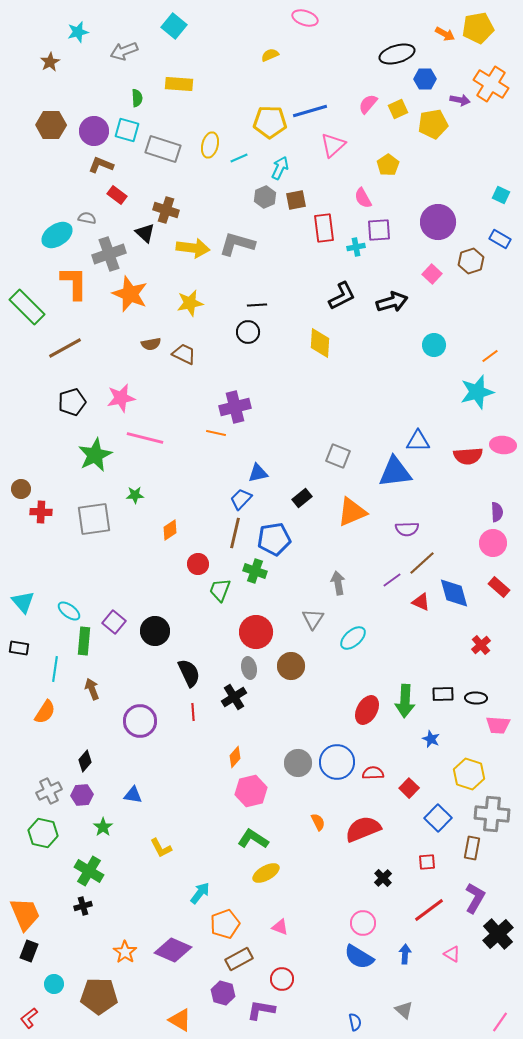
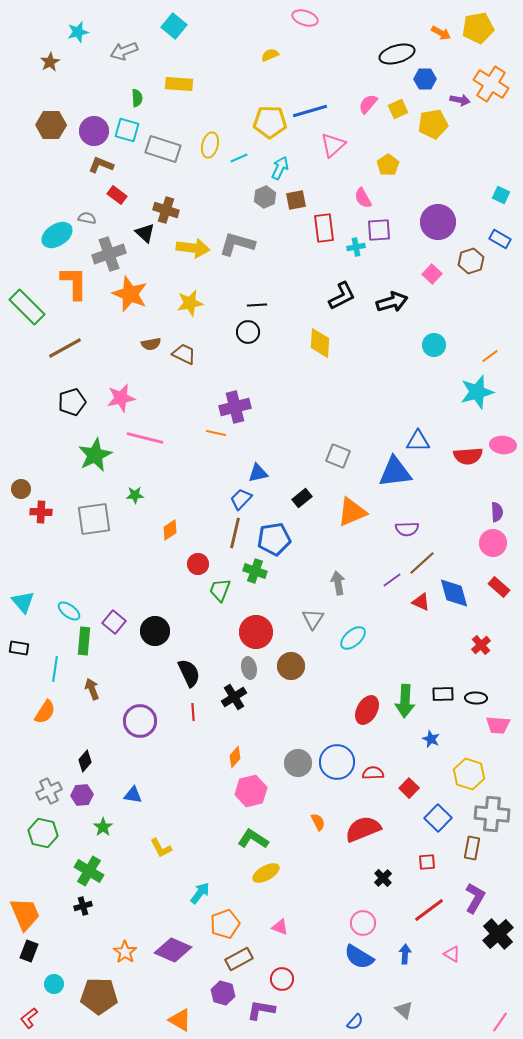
orange arrow at (445, 34): moved 4 px left, 1 px up
blue semicircle at (355, 1022): rotated 54 degrees clockwise
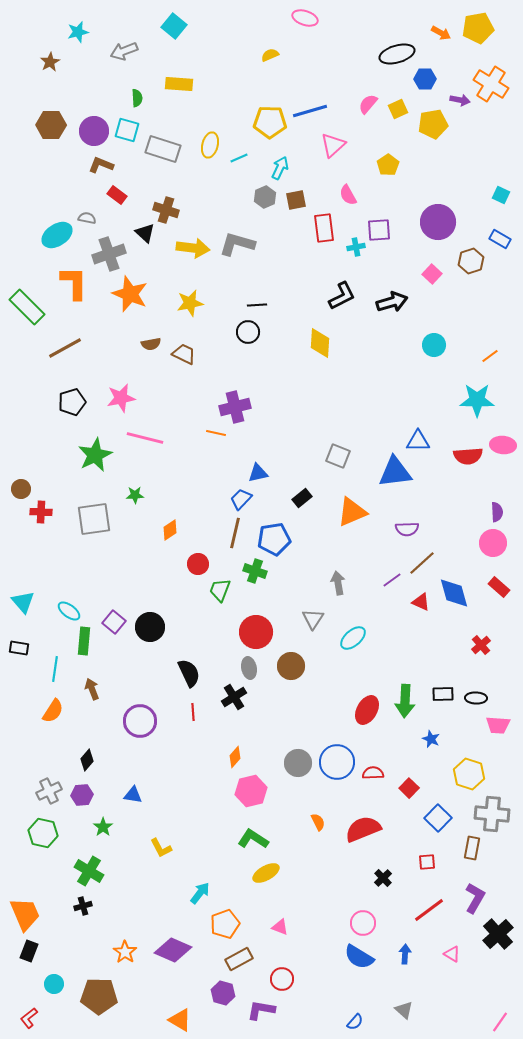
pink semicircle at (363, 198): moved 15 px left, 3 px up
cyan star at (477, 392): moved 8 px down; rotated 16 degrees clockwise
black circle at (155, 631): moved 5 px left, 4 px up
orange semicircle at (45, 712): moved 8 px right, 1 px up
black diamond at (85, 761): moved 2 px right, 1 px up
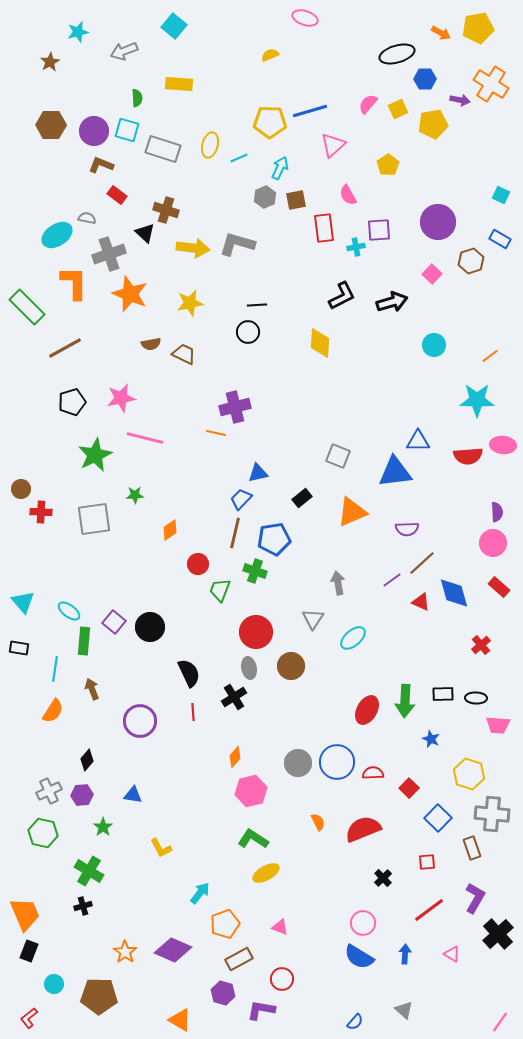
brown rectangle at (472, 848): rotated 30 degrees counterclockwise
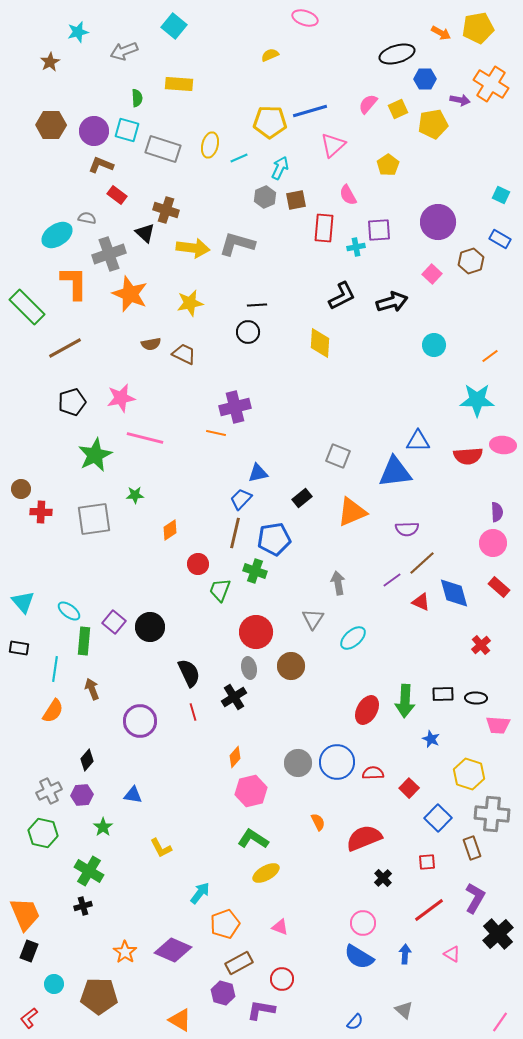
red rectangle at (324, 228): rotated 12 degrees clockwise
red line at (193, 712): rotated 12 degrees counterclockwise
red semicircle at (363, 829): moved 1 px right, 9 px down
brown rectangle at (239, 959): moved 4 px down
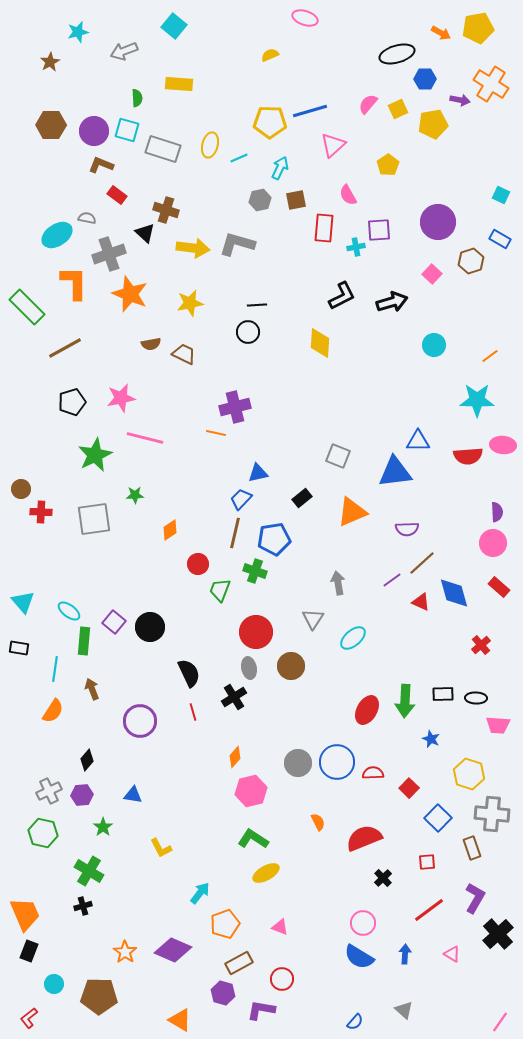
gray hexagon at (265, 197): moved 5 px left, 3 px down; rotated 10 degrees clockwise
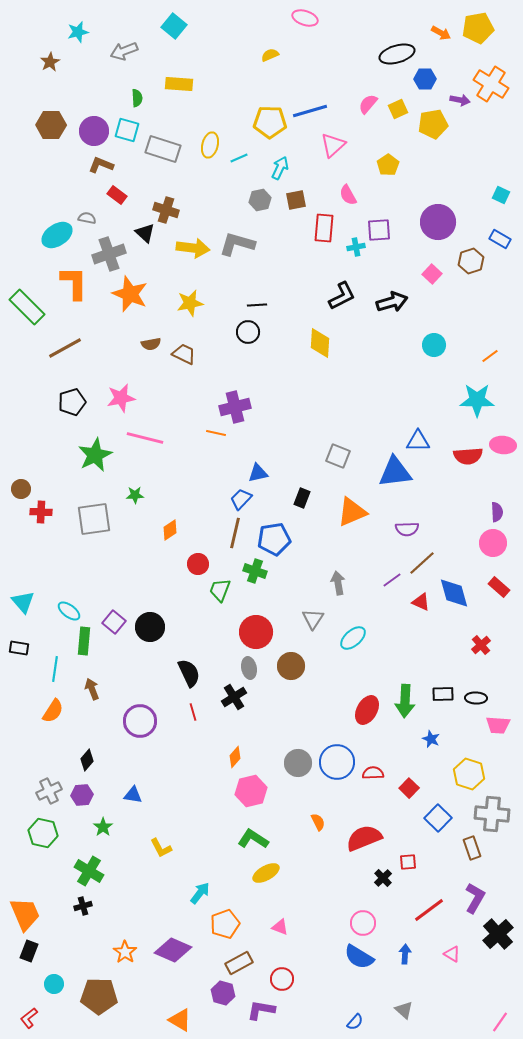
black rectangle at (302, 498): rotated 30 degrees counterclockwise
red square at (427, 862): moved 19 px left
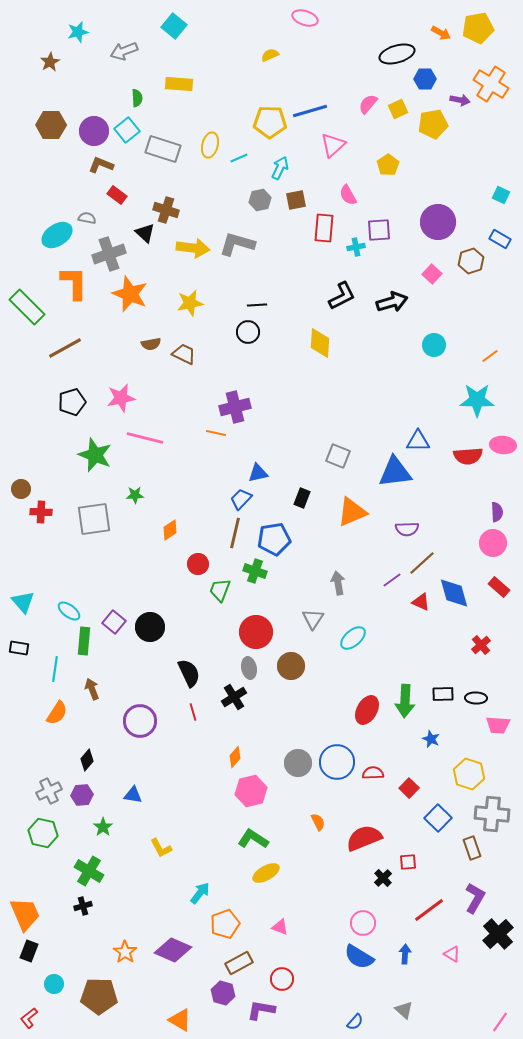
cyan square at (127, 130): rotated 35 degrees clockwise
green star at (95, 455): rotated 24 degrees counterclockwise
orange semicircle at (53, 711): moved 4 px right, 2 px down
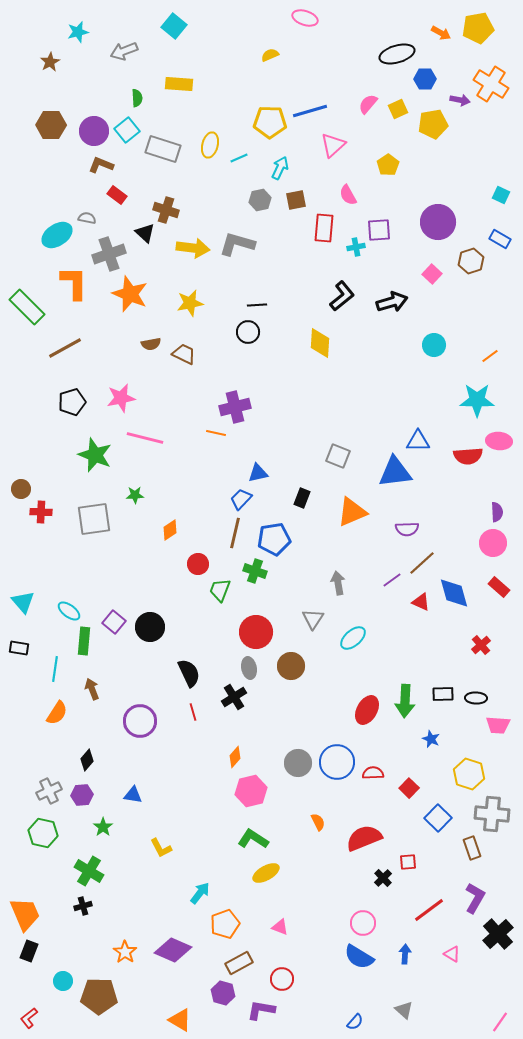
black L-shape at (342, 296): rotated 12 degrees counterclockwise
pink ellipse at (503, 445): moved 4 px left, 4 px up
cyan circle at (54, 984): moved 9 px right, 3 px up
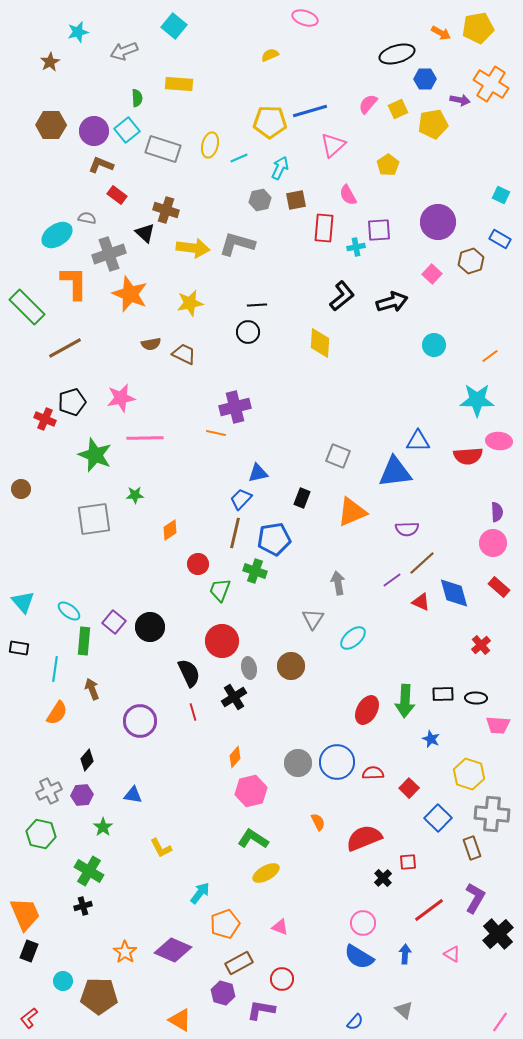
pink line at (145, 438): rotated 15 degrees counterclockwise
red cross at (41, 512): moved 4 px right, 93 px up; rotated 20 degrees clockwise
red circle at (256, 632): moved 34 px left, 9 px down
green hexagon at (43, 833): moved 2 px left, 1 px down
